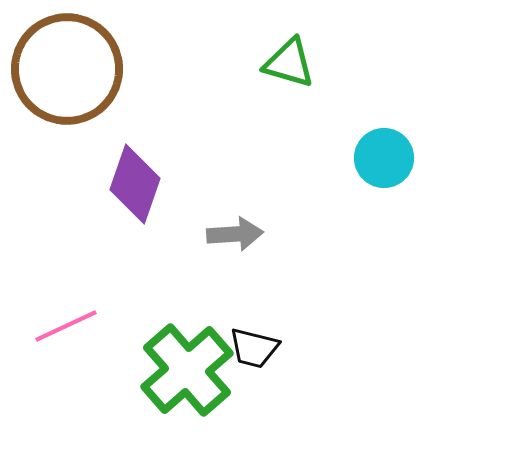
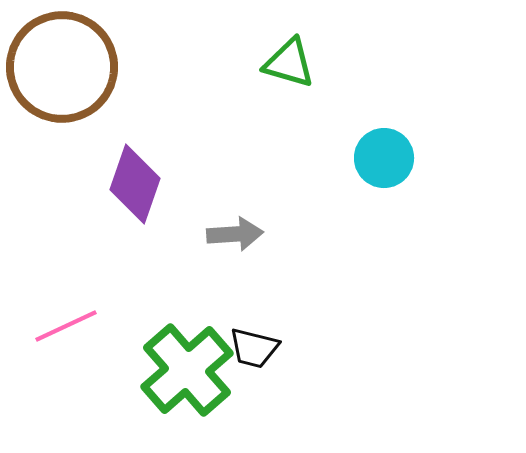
brown circle: moved 5 px left, 2 px up
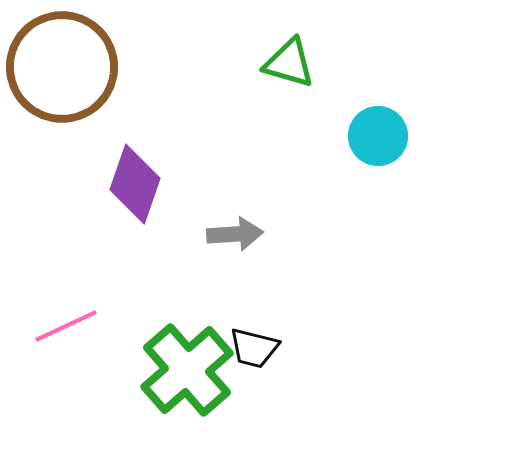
cyan circle: moved 6 px left, 22 px up
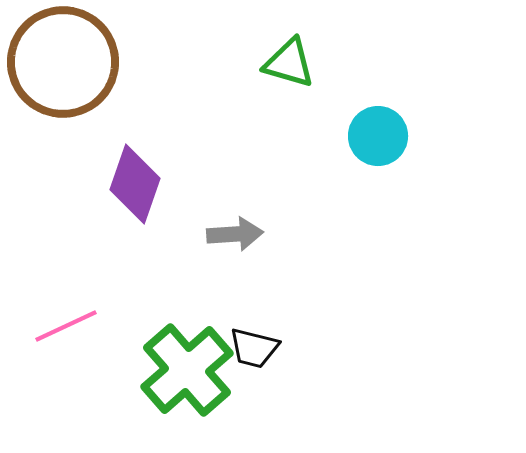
brown circle: moved 1 px right, 5 px up
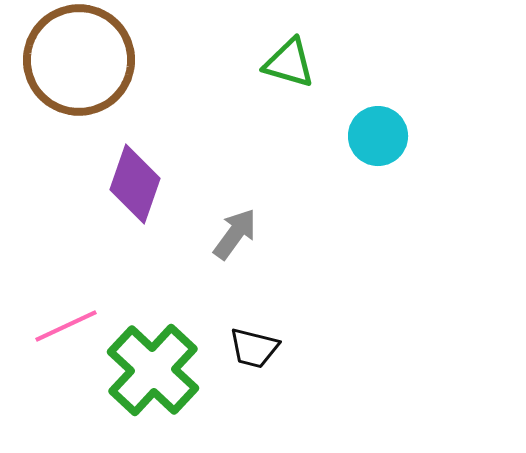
brown circle: moved 16 px right, 2 px up
gray arrow: rotated 50 degrees counterclockwise
green cross: moved 34 px left; rotated 6 degrees counterclockwise
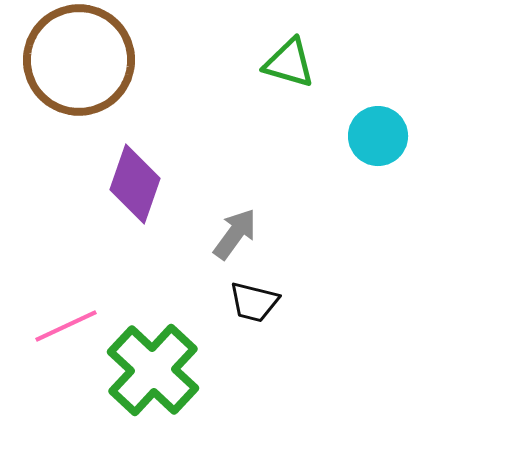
black trapezoid: moved 46 px up
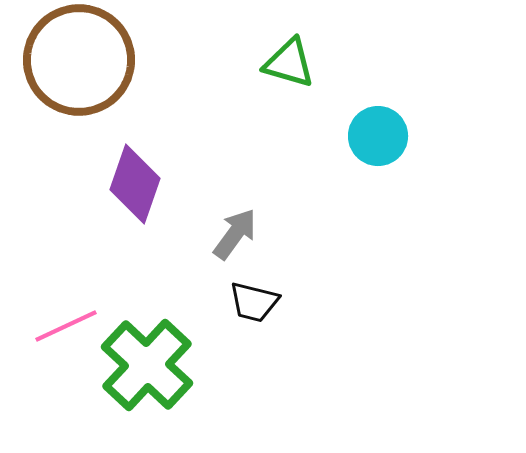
green cross: moved 6 px left, 5 px up
